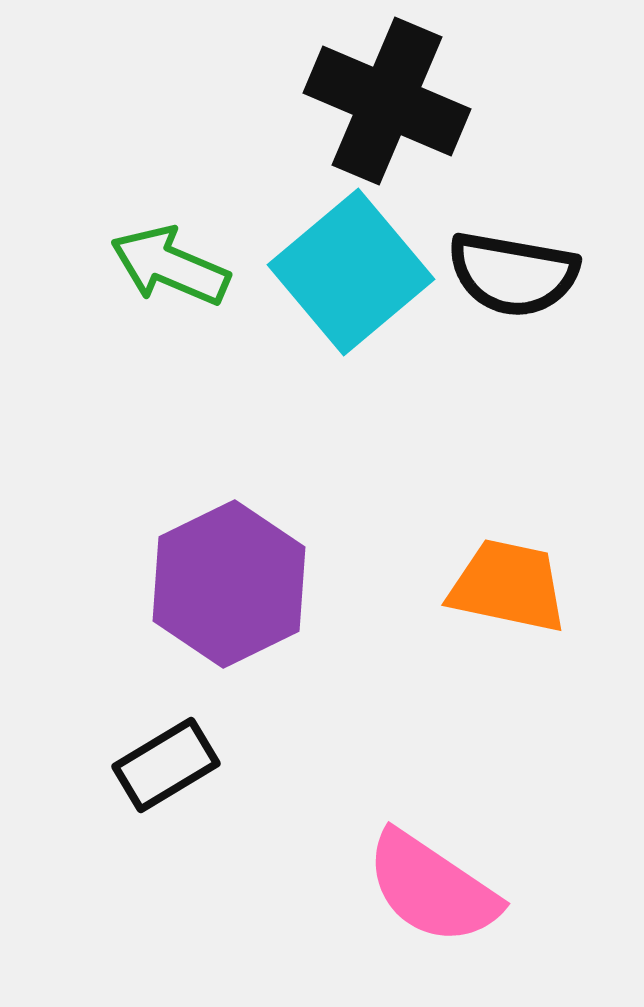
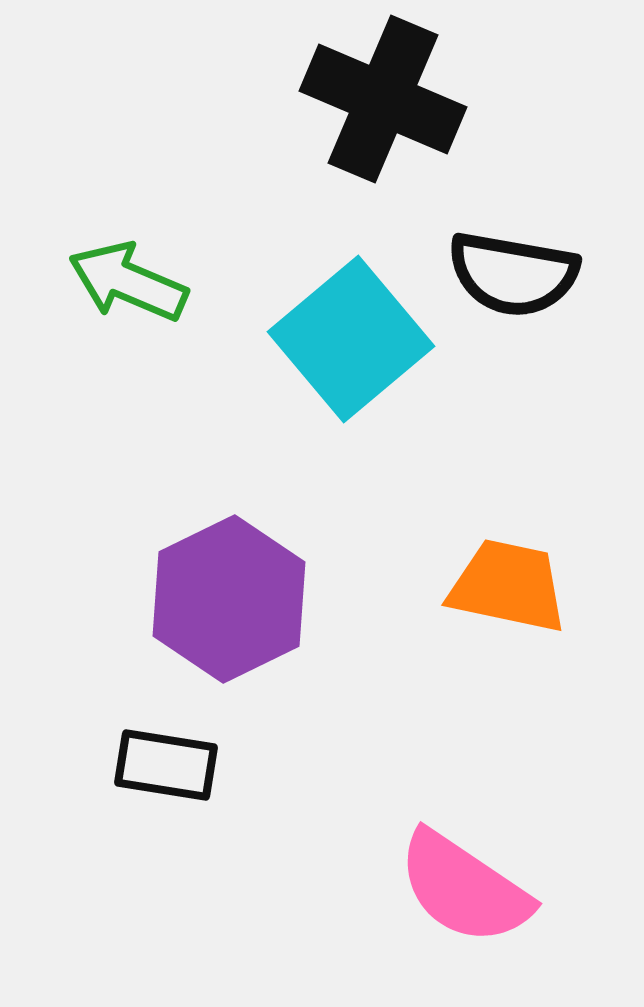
black cross: moved 4 px left, 2 px up
green arrow: moved 42 px left, 16 px down
cyan square: moved 67 px down
purple hexagon: moved 15 px down
black rectangle: rotated 40 degrees clockwise
pink semicircle: moved 32 px right
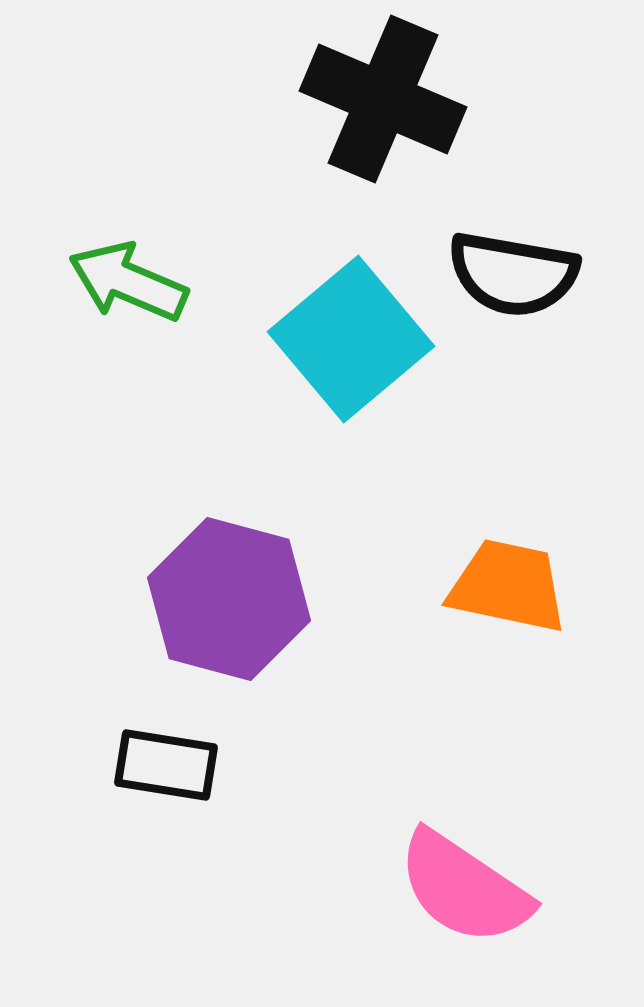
purple hexagon: rotated 19 degrees counterclockwise
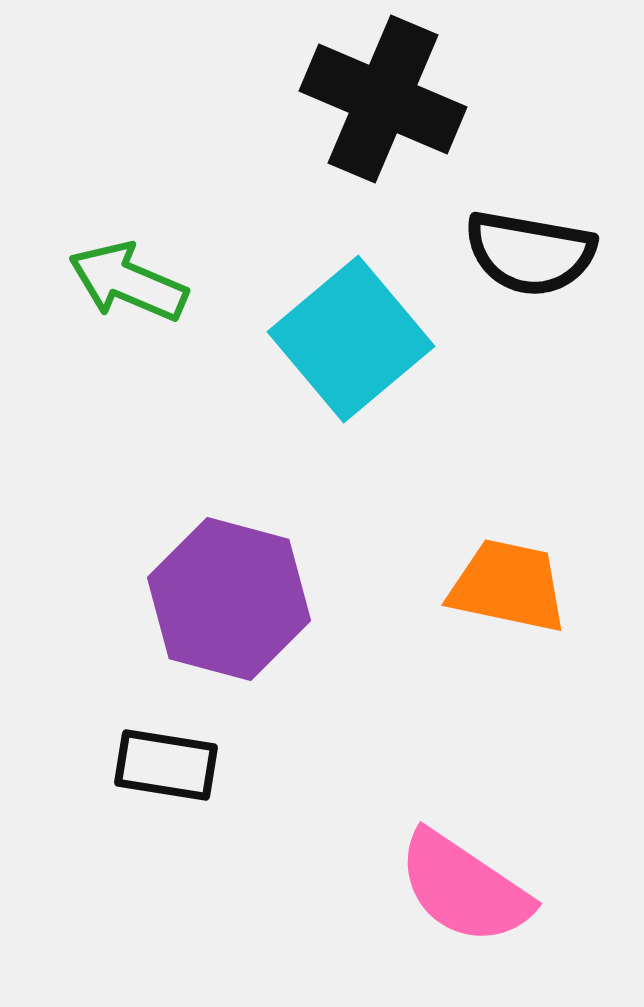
black semicircle: moved 17 px right, 21 px up
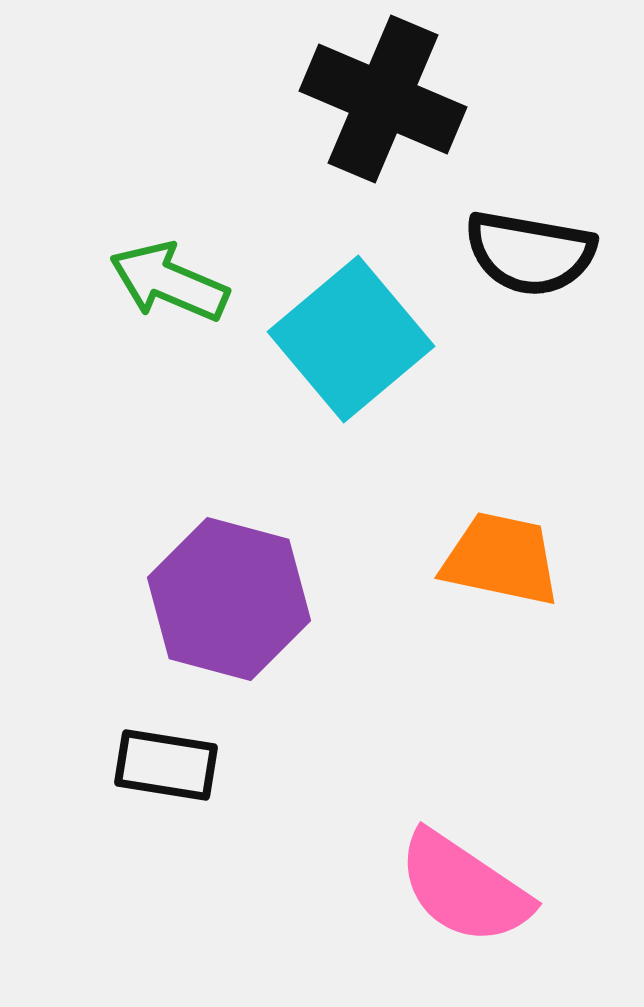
green arrow: moved 41 px right
orange trapezoid: moved 7 px left, 27 px up
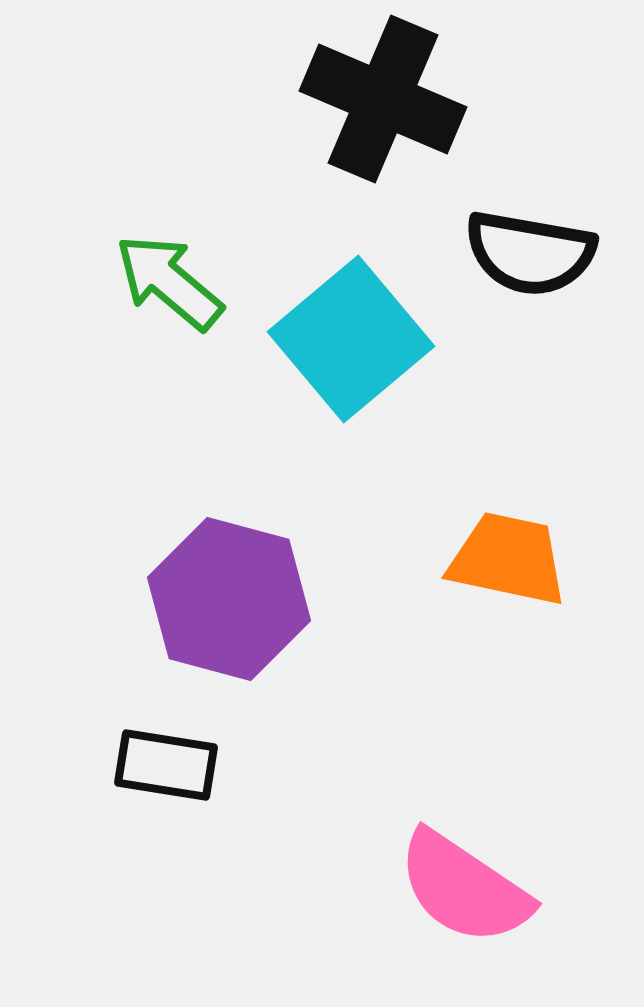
green arrow: rotated 17 degrees clockwise
orange trapezoid: moved 7 px right
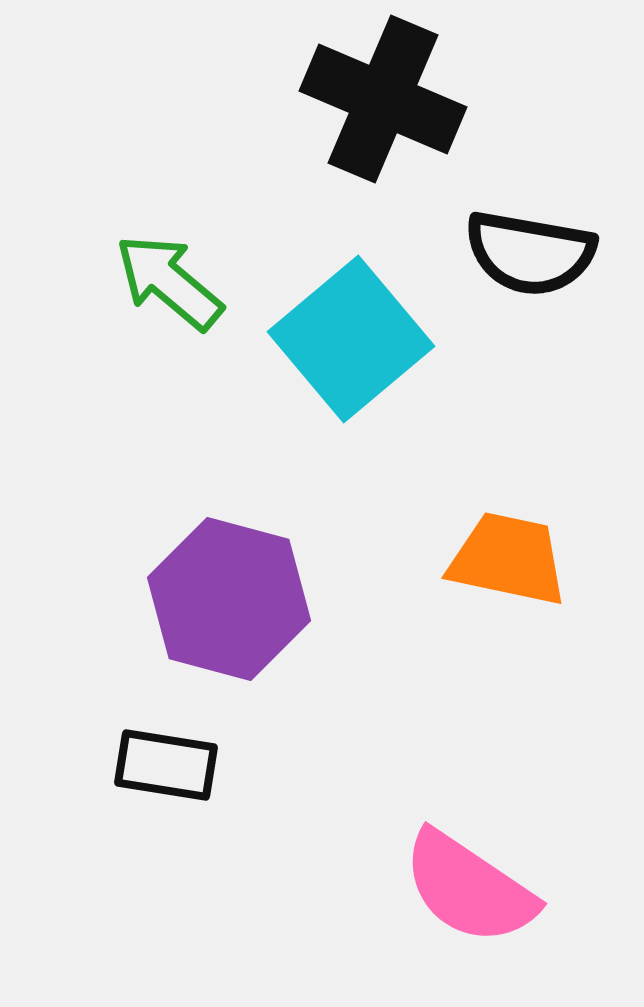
pink semicircle: moved 5 px right
